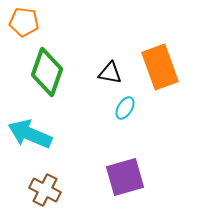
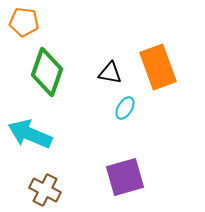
orange rectangle: moved 2 px left
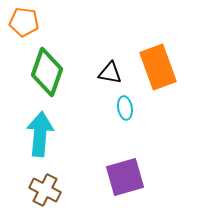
cyan ellipse: rotated 40 degrees counterclockwise
cyan arrow: moved 10 px right; rotated 72 degrees clockwise
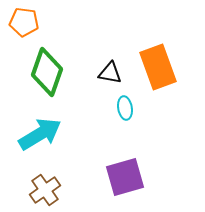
cyan arrow: rotated 54 degrees clockwise
brown cross: rotated 28 degrees clockwise
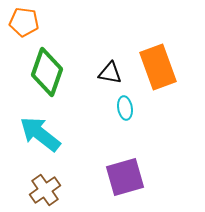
cyan arrow: rotated 111 degrees counterclockwise
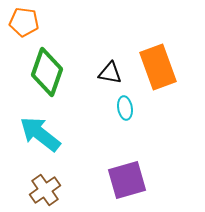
purple square: moved 2 px right, 3 px down
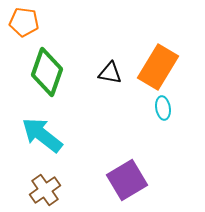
orange rectangle: rotated 51 degrees clockwise
cyan ellipse: moved 38 px right
cyan arrow: moved 2 px right, 1 px down
purple square: rotated 15 degrees counterclockwise
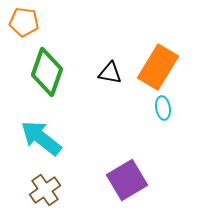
cyan arrow: moved 1 px left, 3 px down
